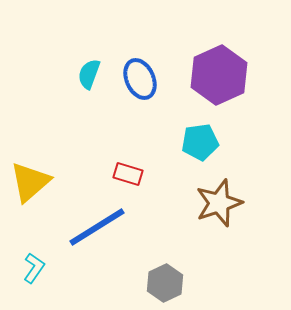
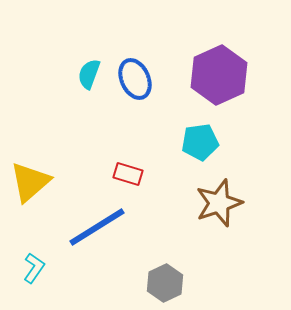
blue ellipse: moved 5 px left
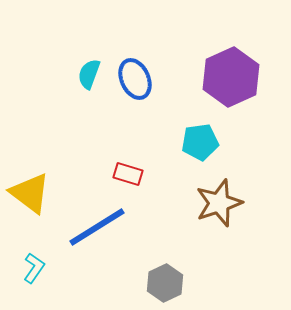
purple hexagon: moved 12 px right, 2 px down
yellow triangle: moved 11 px down; rotated 42 degrees counterclockwise
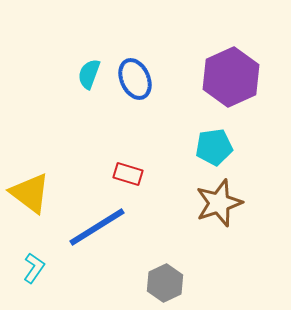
cyan pentagon: moved 14 px right, 5 px down
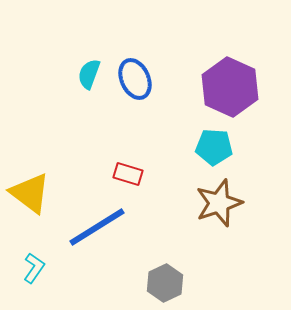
purple hexagon: moved 1 px left, 10 px down; rotated 12 degrees counterclockwise
cyan pentagon: rotated 12 degrees clockwise
